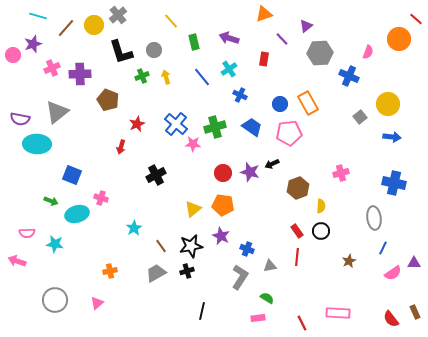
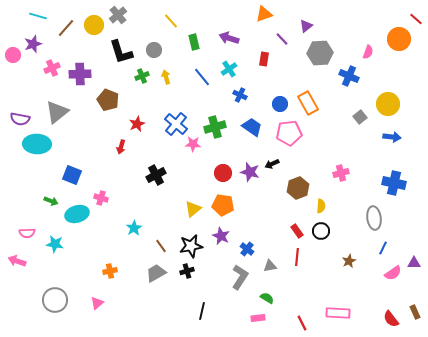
blue cross at (247, 249): rotated 16 degrees clockwise
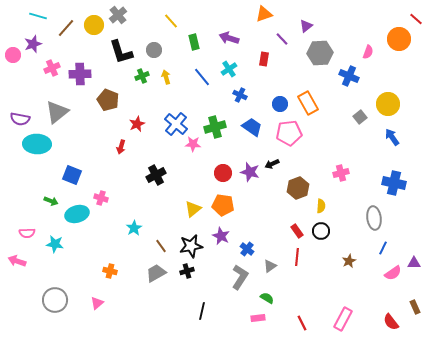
blue arrow at (392, 137): rotated 132 degrees counterclockwise
gray triangle at (270, 266): rotated 24 degrees counterclockwise
orange cross at (110, 271): rotated 24 degrees clockwise
brown rectangle at (415, 312): moved 5 px up
pink rectangle at (338, 313): moved 5 px right, 6 px down; rotated 65 degrees counterclockwise
red semicircle at (391, 319): moved 3 px down
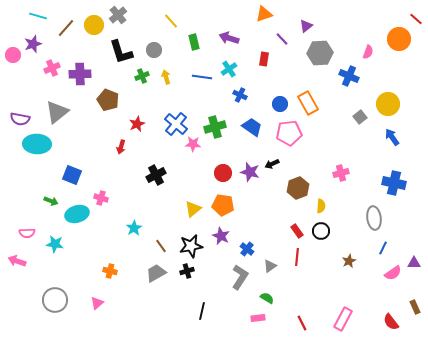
blue line at (202, 77): rotated 42 degrees counterclockwise
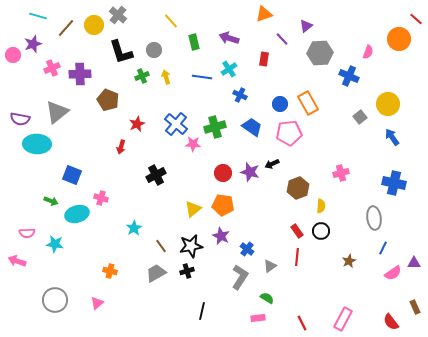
gray cross at (118, 15): rotated 12 degrees counterclockwise
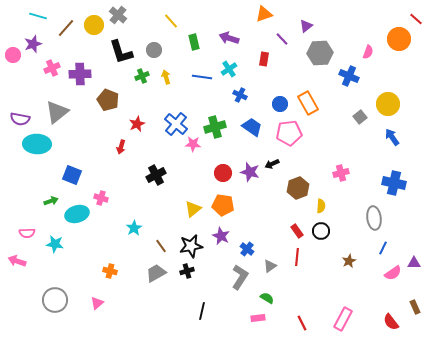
green arrow at (51, 201): rotated 40 degrees counterclockwise
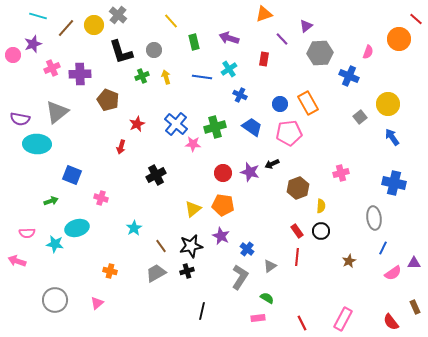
cyan ellipse at (77, 214): moved 14 px down
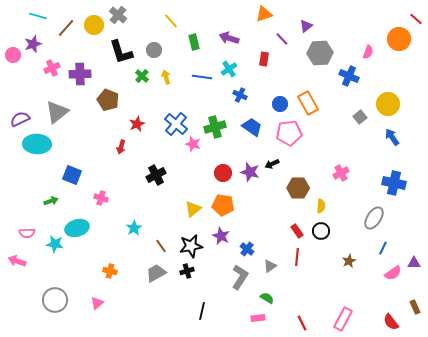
green cross at (142, 76): rotated 24 degrees counterclockwise
purple semicircle at (20, 119): rotated 144 degrees clockwise
pink star at (193, 144): rotated 14 degrees clockwise
pink cross at (341, 173): rotated 14 degrees counterclockwise
brown hexagon at (298, 188): rotated 20 degrees clockwise
gray ellipse at (374, 218): rotated 40 degrees clockwise
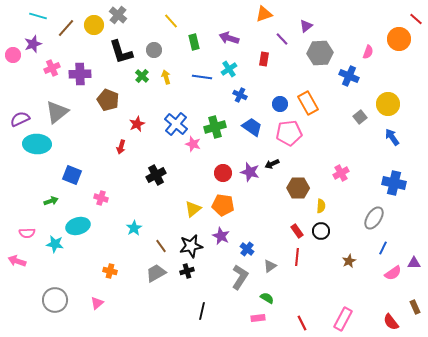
cyan ellipse at (77, 228): moved 1 px right, 2 px up
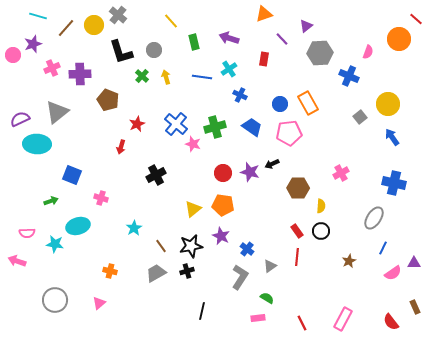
pink triangle at (97, 303): moved 2 px right
